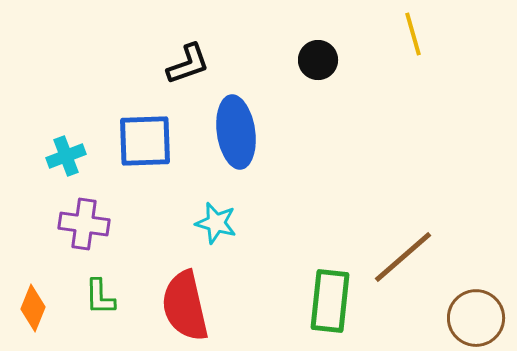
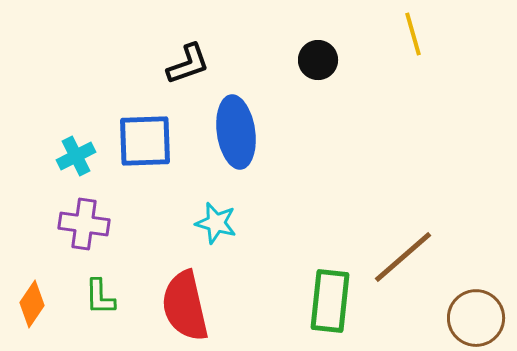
cyan cross: moved 10 px right; rotated 6 degrees counterclockwise
orange diamond: moved 1 px left, 4 px up; rotated 12 degrees clockwise
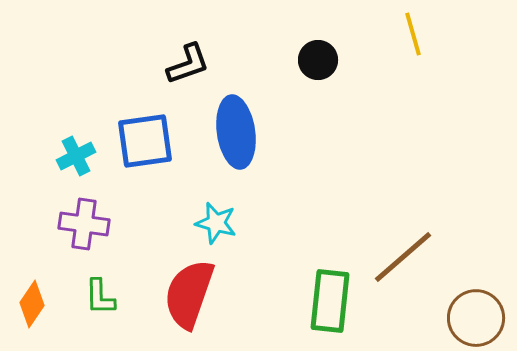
blue square: rotated 6 degrees counterclockwise
red semicircle: moved 4 px right, 12 px up; rotated 32 degrees clockwise
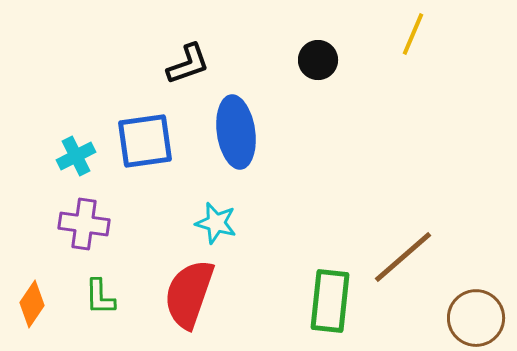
yellow line: rotated 39 degrees clockwise
